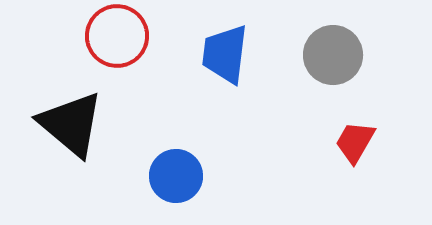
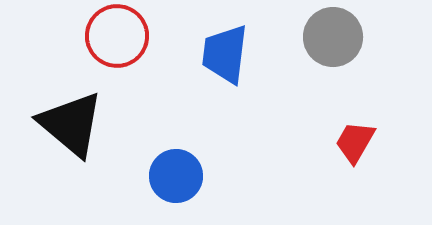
gray circle: moved 18 px up
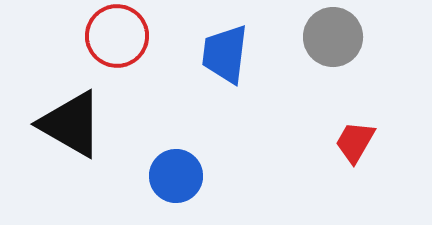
black triangle: rotated 10 degrees counterclockwise
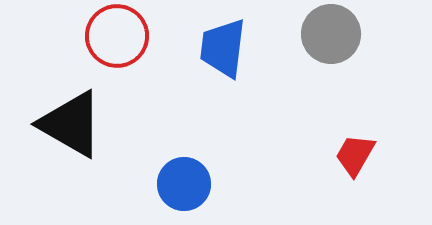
gray circle: moved 2 px left, 3 px up
blue trapezoid: moved 2 px left, 6 px up
red trapezoid: moved 13 px down
blue circle: moved 8 px right, 8 px down
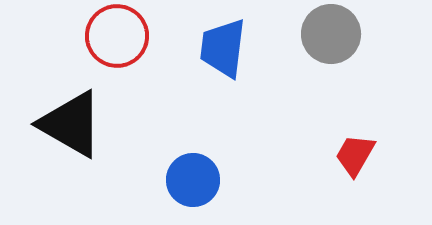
blue circle: moved 9 px right, 4 px up
